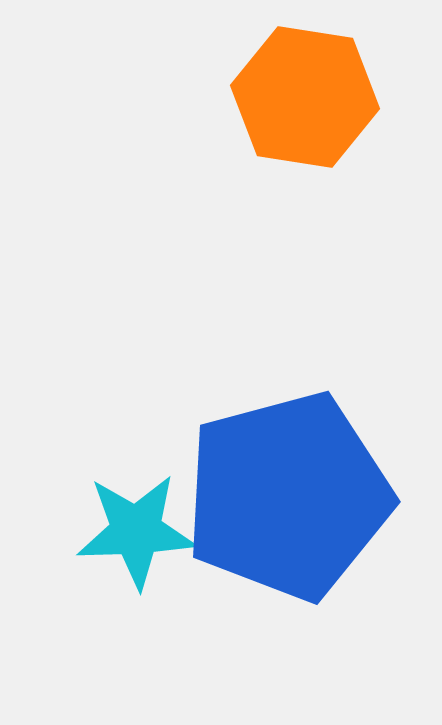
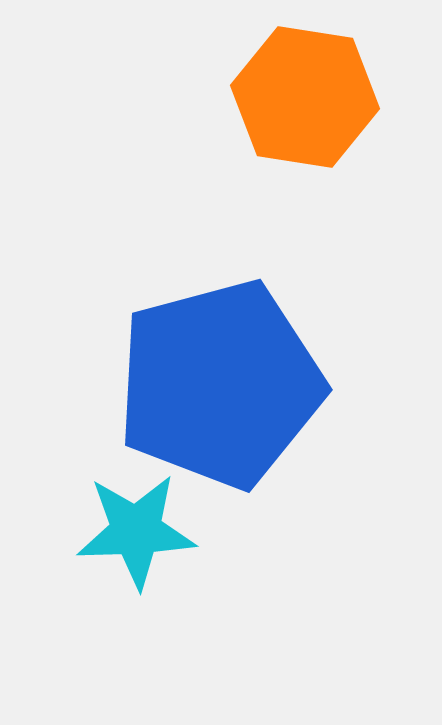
blue pentagon: moved 68 px left, 112 px up
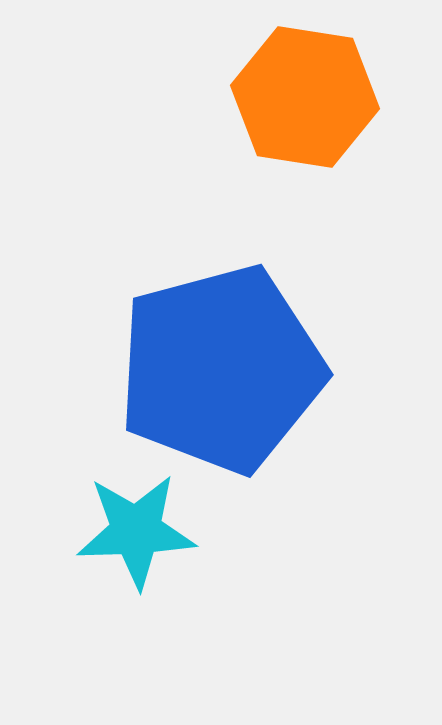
blue pentagon: moved 1 px right, 15 px up
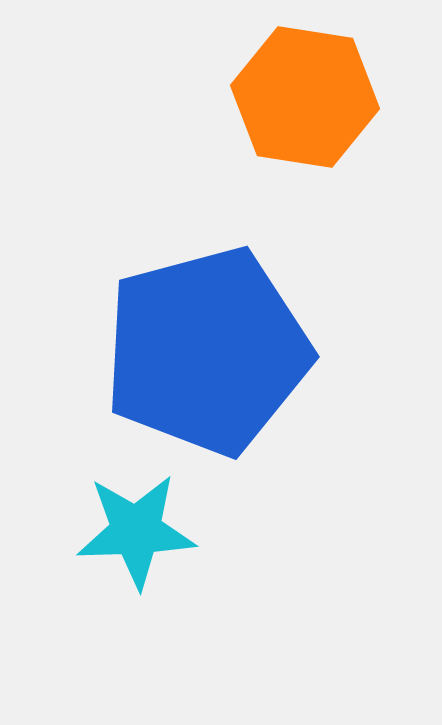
blue pentagon: moved 14 px left, 18 px up
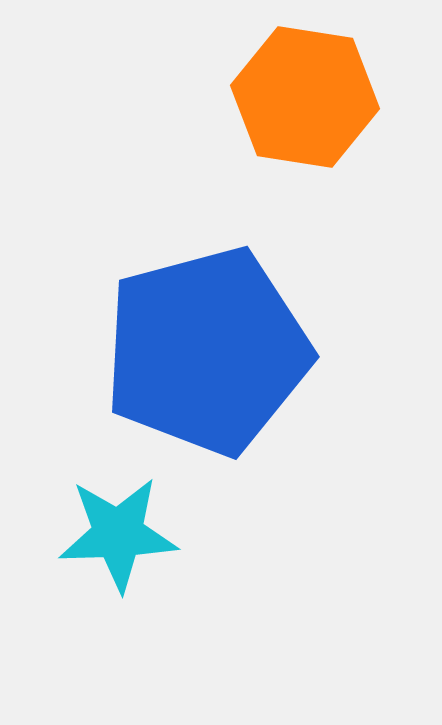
cyan star: moved 18 px left, 3 px down
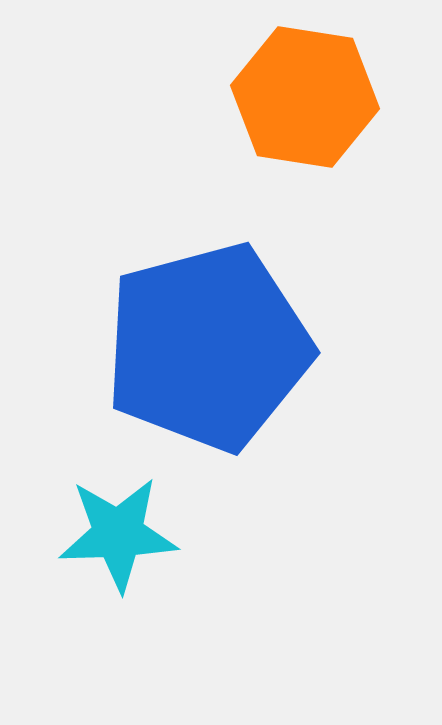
blue pentagon: moved 1 px right, 4 px up
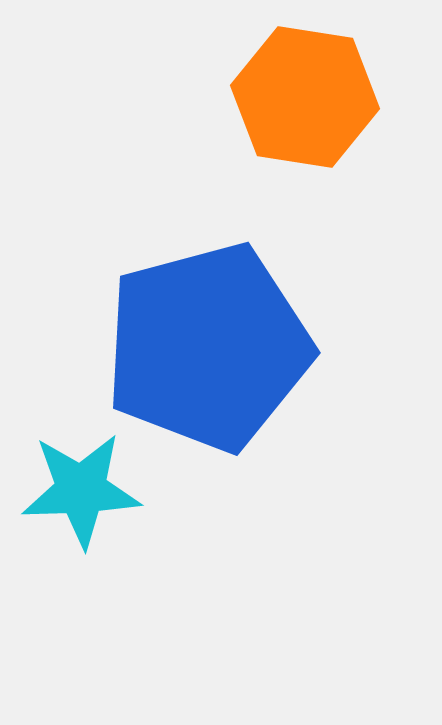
cyan star: moved 37 px left, 44 px up
